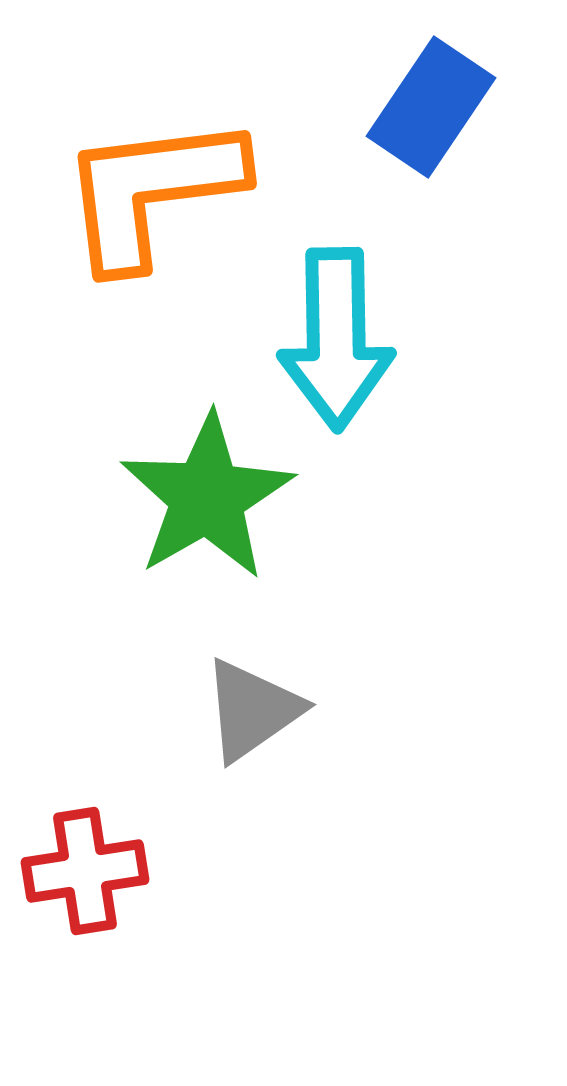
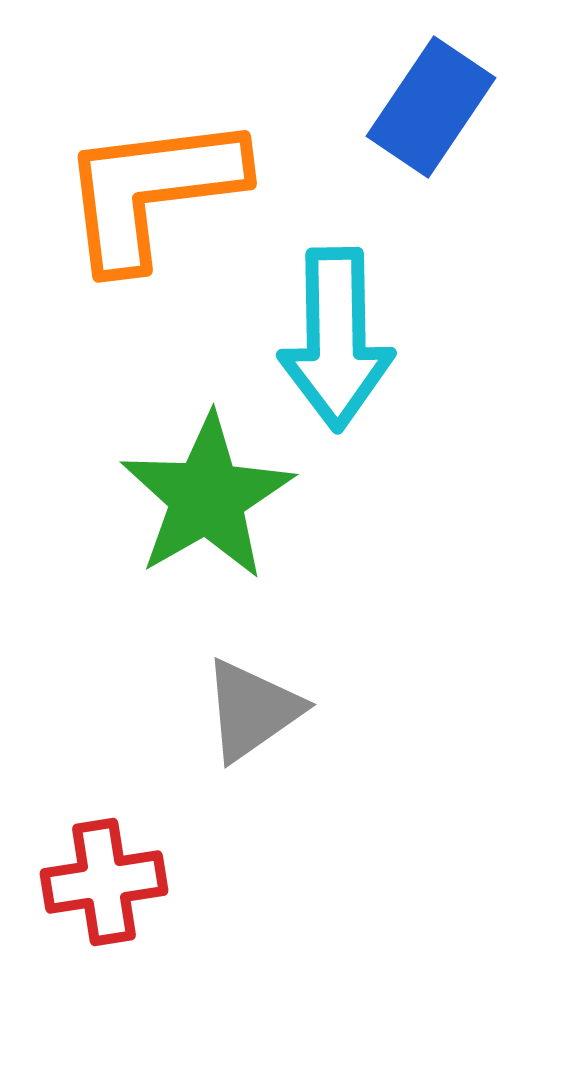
red cross: moved 19 px right, 11 px down
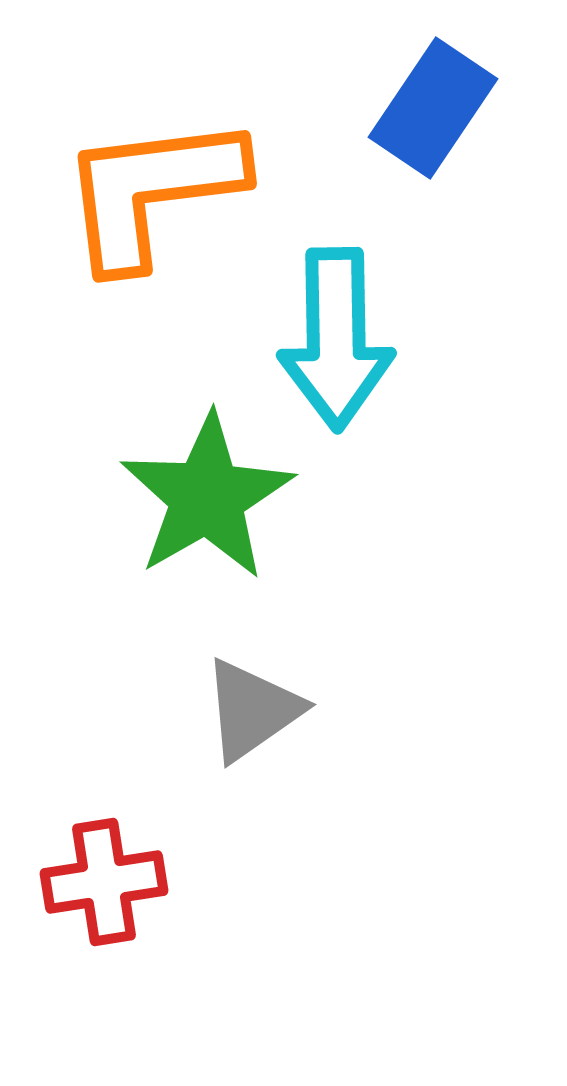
blue rectangle: moved 2 px right, 1 px down
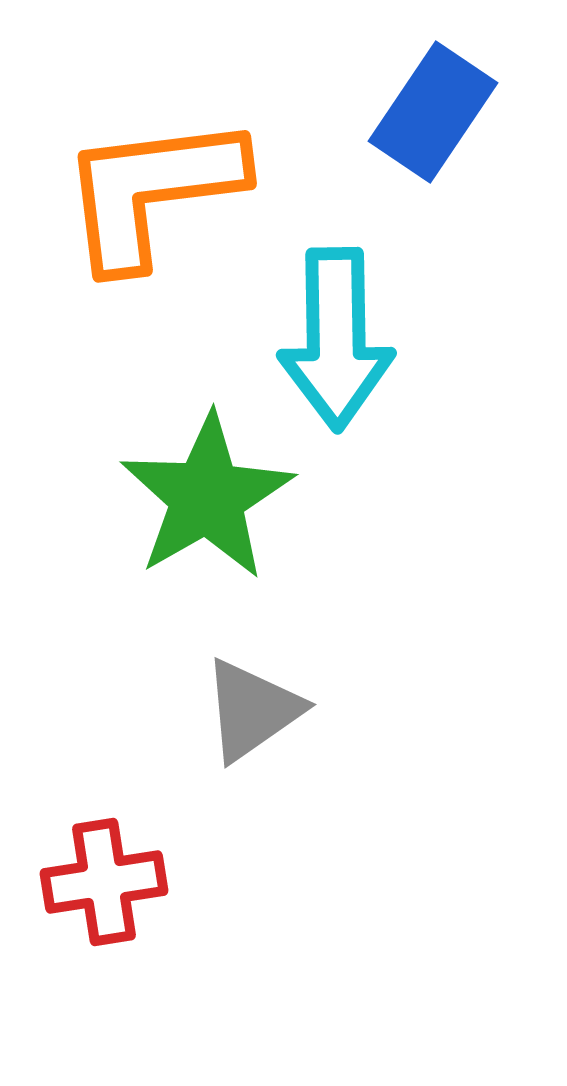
blue rectangle: moved 4 px down
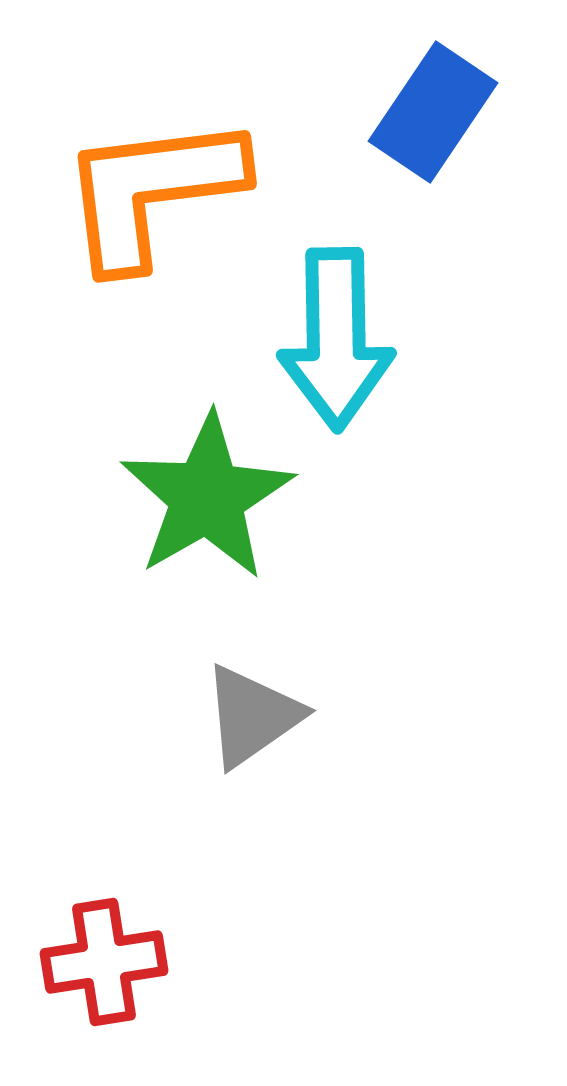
gray triangle: moved 6 px down
red cross: moved 80 px down
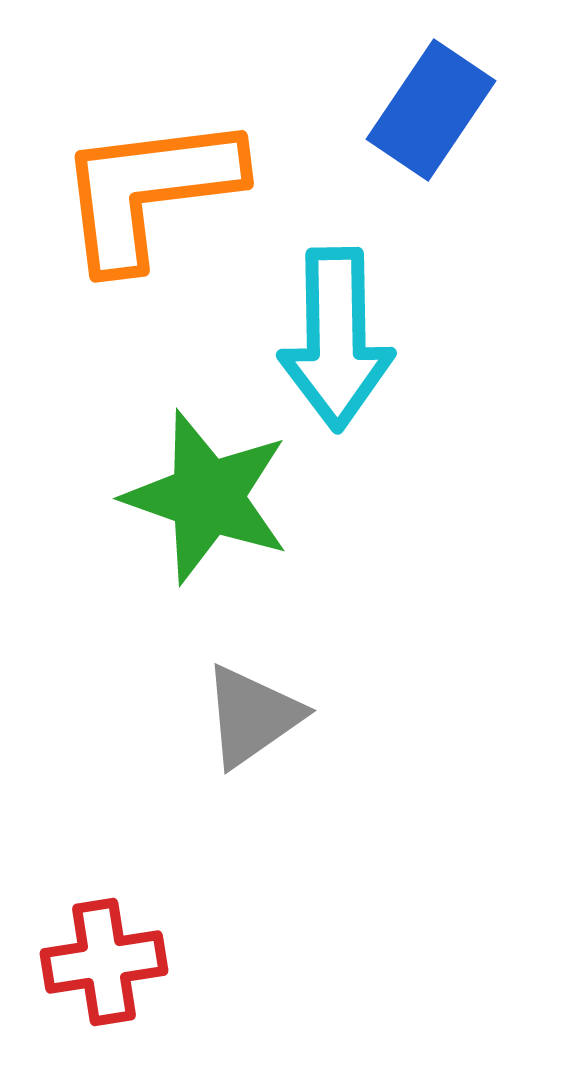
blue rectangle: moved 2 px left, 2 px up
orange L-shape: moved 3 px left
green star: rotated 23 degrees counterclockwise
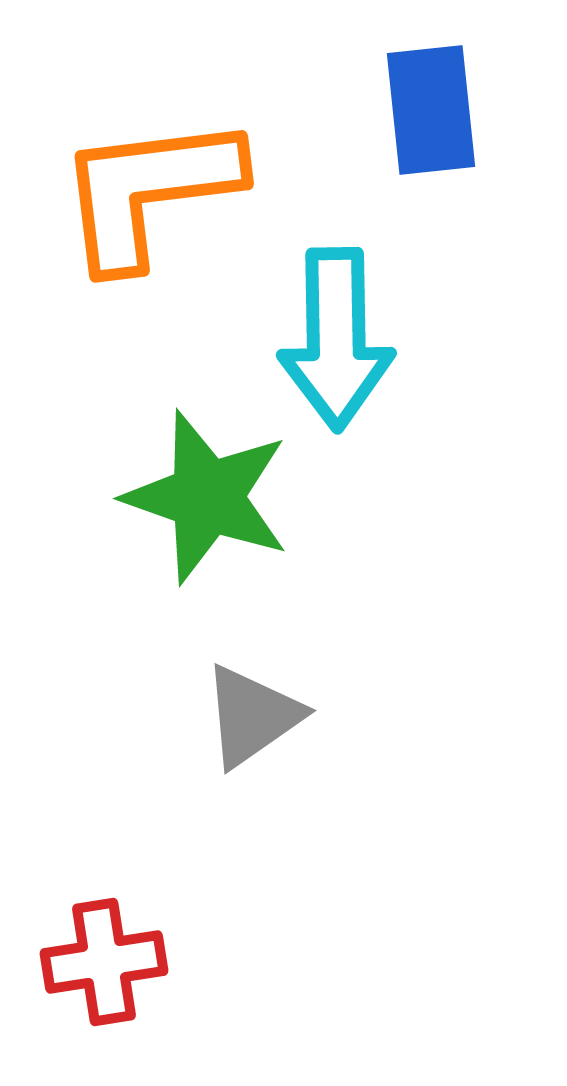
blue rectangle: rotated 40 degrees counterclockwise
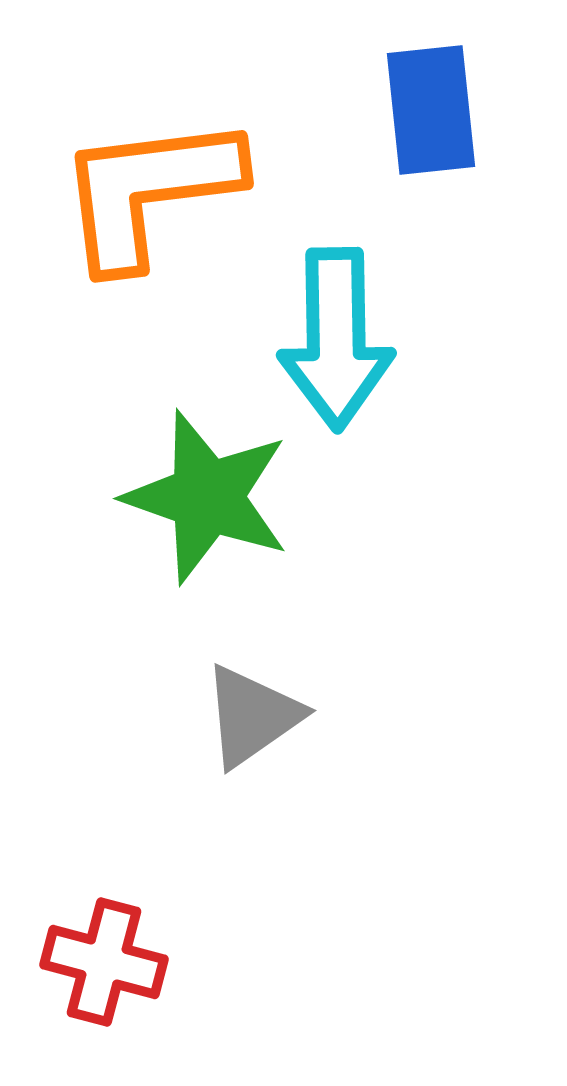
red cross: rotated 24 degrees clockwise
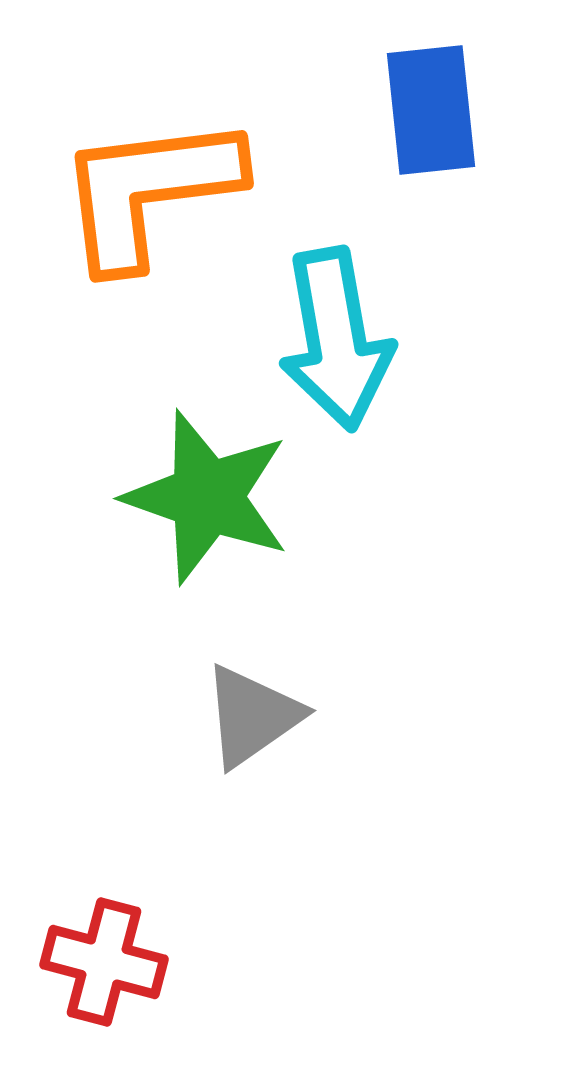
cyan arrow: rotated 9 degrees counterclockwise
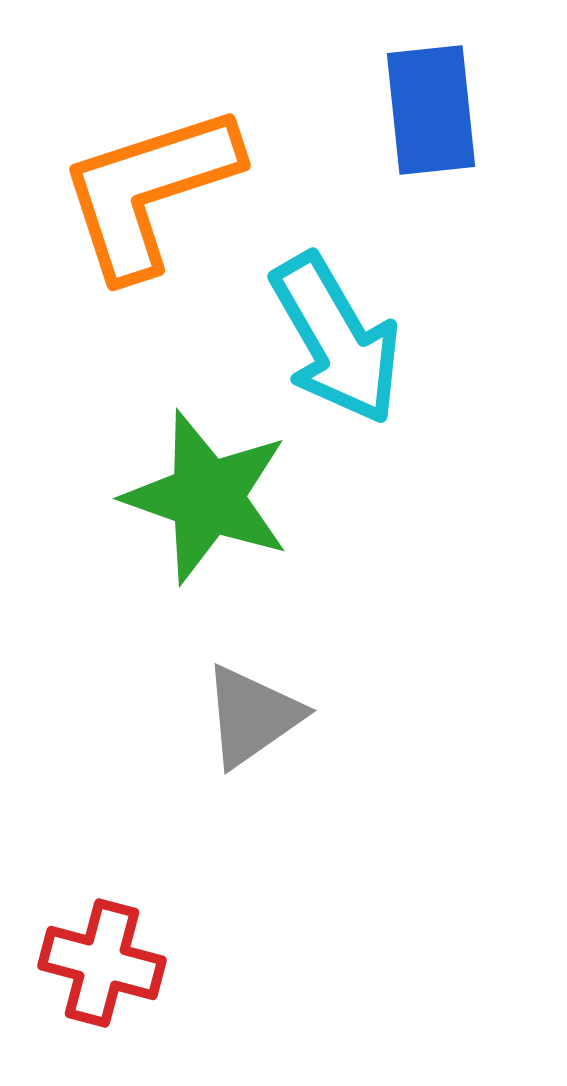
orange L-shape: rotated 11 degrees counterclockwise
cyan arrow: rotated 20 degrees counterclockwise
red cross: moved 2 px left, 1 px down
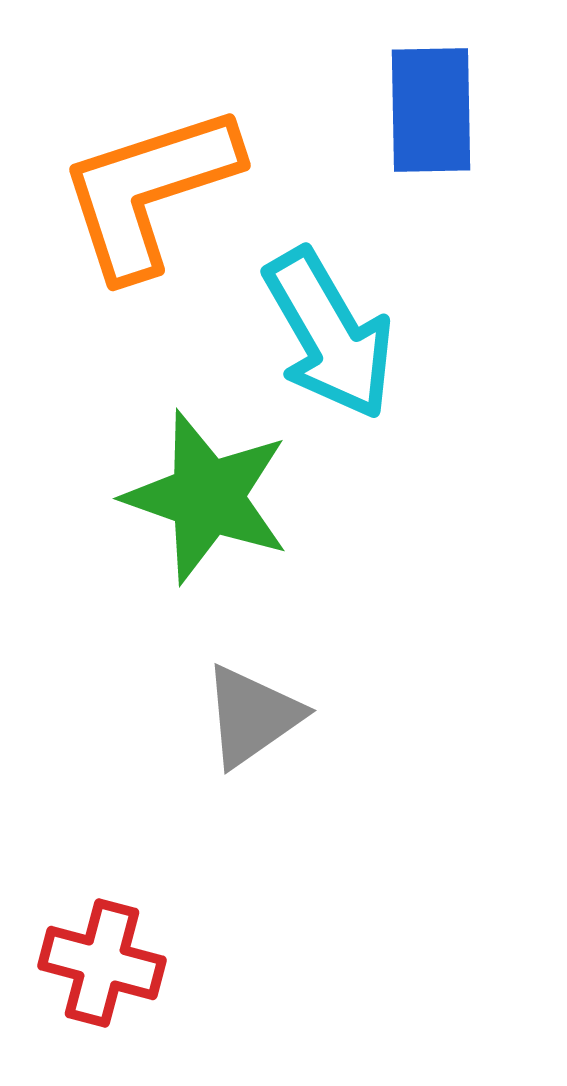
blue rectangle: rotated 5 degrees clockwise
cyan arrow: moved 7 px left, 5 px up
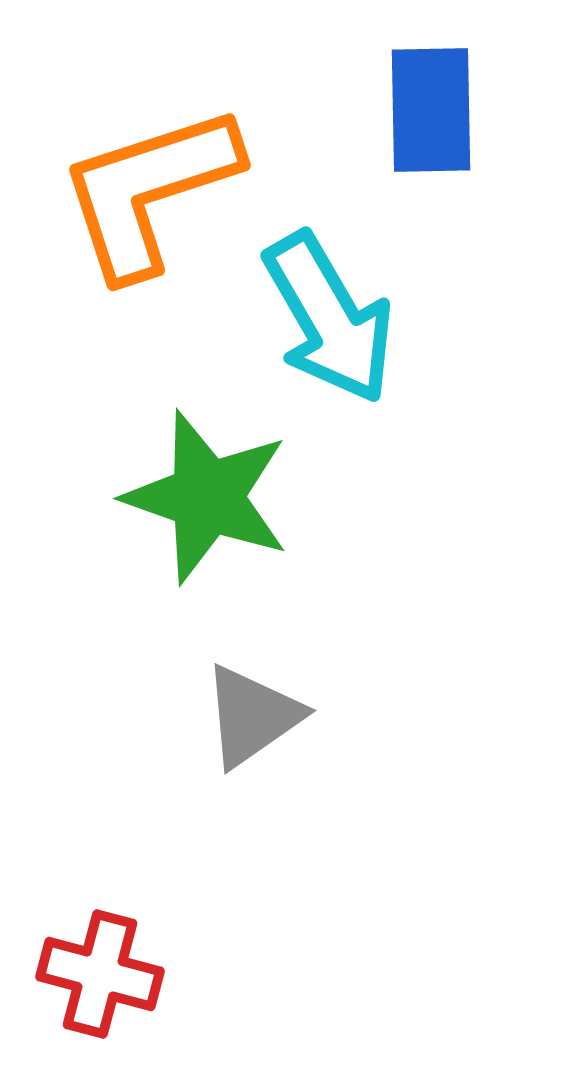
cyan arrow: moved 16 px up
red cross: moved 2 px left, 11 px down
